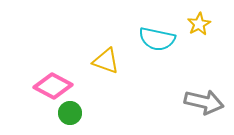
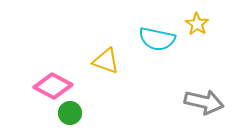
yellow star: moved 2 px left; rotated 10 degrees counterclockwise
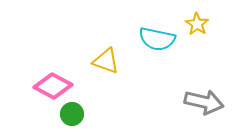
green circle: moved 2 px right, 1 px down
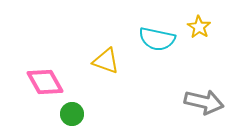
yellow star: moved 2 px right, 3 px down
pink diamond: moved 8 px left, 4 px up; rotated 33 degrees clockwise
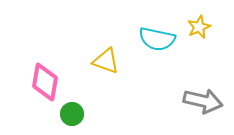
yellow star: rotated 15 degrees clockwise
pink diamond: rotated 39 degrees clockwise
gray arrow: moved 1 px left, 1 px up
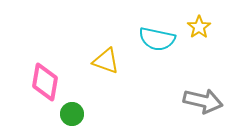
yellow star: rotated 10 degrees counterclockwise
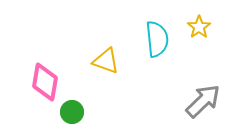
cyan semicircle: rotated 108 degrees counterclockwise
gray arrow: rotated 57 degrees counterclockwise
green circle: moved 2 px up
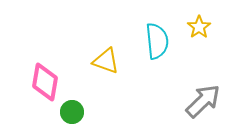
cyan semicircle: moved 2 px down
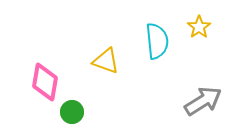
gray arrow: rotated 12 degrees clockwise
